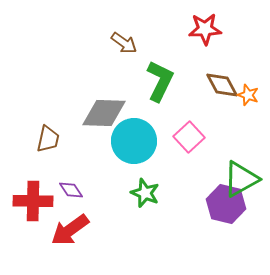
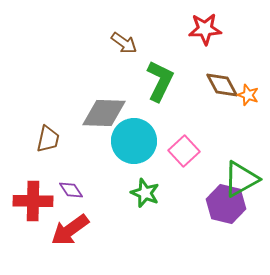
pink square: moved 5 px left, 14 px down
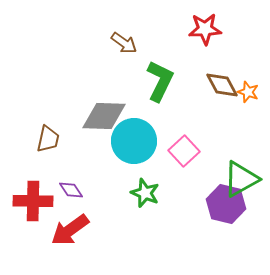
orange star: moved 3 px up
gray diamond: moved 3 px down
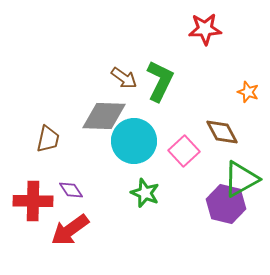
brown arrow: moved 35 px down
brown diamond: moved 47 px down
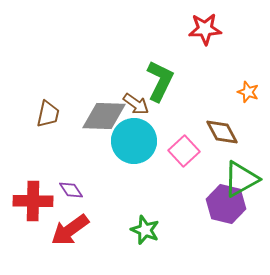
brown arrow: moved 12 px right, 26 px down
brown trapezoid: moved 25 px up
green star: moved 37 px down
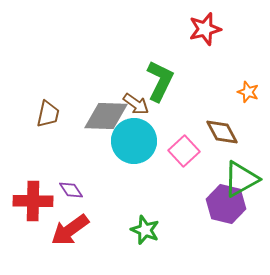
red star: rotated 12 degrees counterclockwise
gray diamond: moved 2 px right
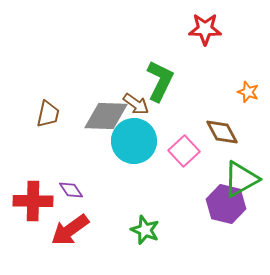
red star: rotated 16 degrees clockwise
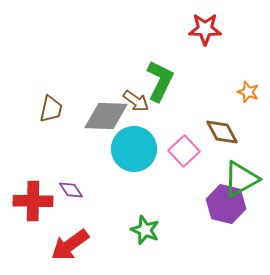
brown arrow: moved 3 px up
brown trapezoid: moved 3 px right, 5 px up
cyan circle: moved 8 px down
red arrow: moved 15 px down
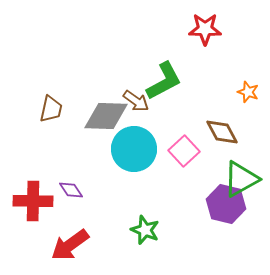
green L-shape: moved 4 px right; rotated 36 degrees clockwise
